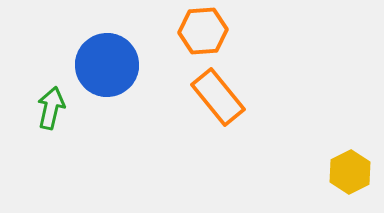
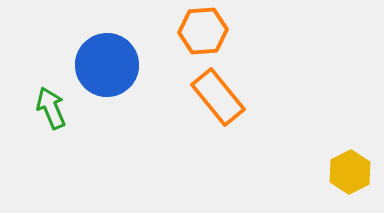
green arrow: rotated 36 degrees counterclockwise
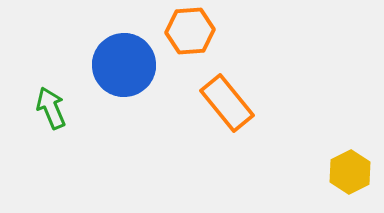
orange hexagon: moved 13 px left
blue circle: moved 17 px right
orange rectangle: moved 9 px right, 6 px down
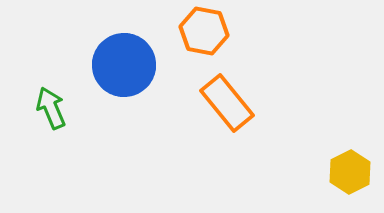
orange hexagon: moved 14 px right; rotated 15 degrees clockwise
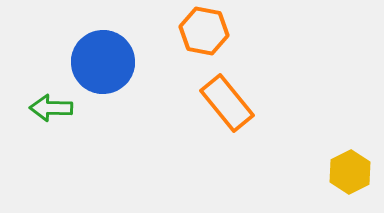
blue circle: moved 21 px left, 3 px up
green arrow: rotated 66 degrees counterclockwise
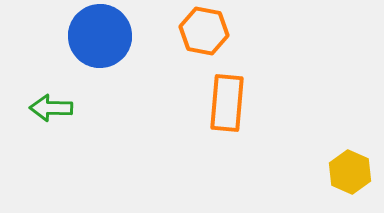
blue circle: moved 3 px left, 26 px up
orange rectangle: rotated 44 degrees clockwise
yellow hexagon: rotated 9 degrees counterclockwise
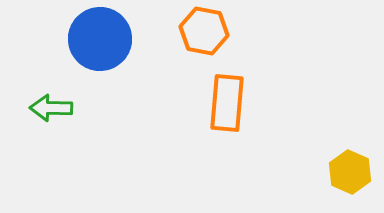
blue circle: moved 3 px down
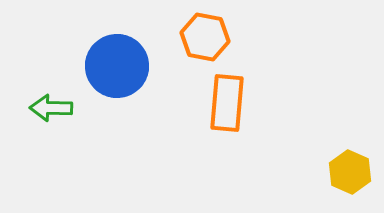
orange hexagon: moved 1 px right, 6 px down
blue circle: moved 17 px right, 27 px down
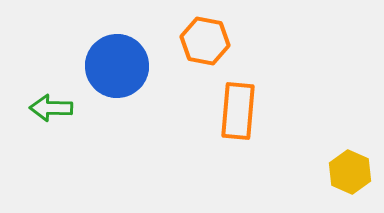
orange hexagon: moved 4 px down
orange rectangle: moved 11 px right, 8 px down
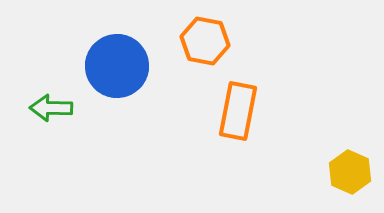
orange rectangle: rotated 6 degrees clockwise
